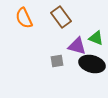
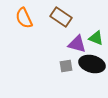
brown rectangle: rotated 20 degrees counterclockwise
purple triangle: moved 2 px up
gray square: moved 9 px right, 5 px down
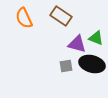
brown rectangle: moved 1 px up
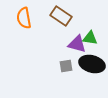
orange semicircle: rotated 15 degrees clockwise
green triangle: moved 6 px left; rotated 14 degrees counterclockwise
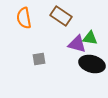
gray square: moved 27 px left, 7 px up
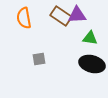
purple triangle: moved 29 px up; rotated 18 degrees counterclockwise
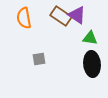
purple triangle: rotated 36 degrees clockwise
black ellipse: rotated 70 degrees clockwise
